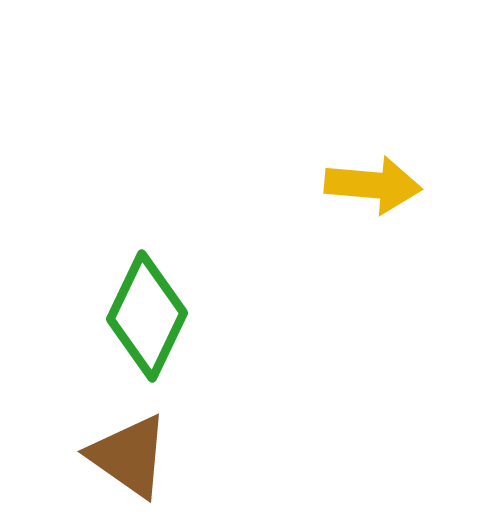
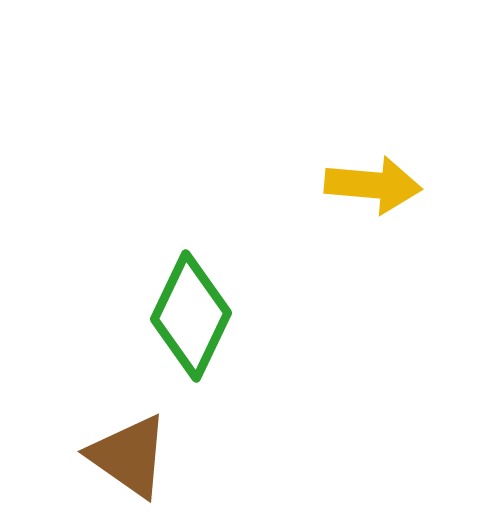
green diamond: moved 44 px right
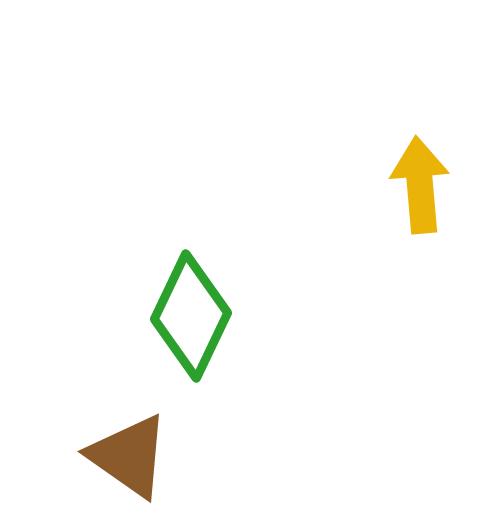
yellow arrow: moved 47 px right; rotated 100 degrees counterclockwise
